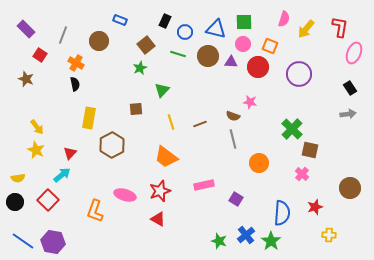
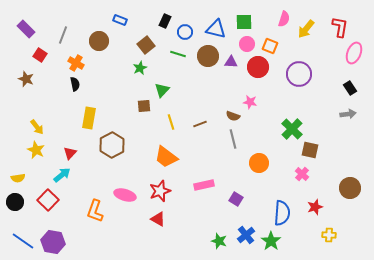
pink circle at (243, 44): moved 4 px right
brown square at (136, 109): moved 8 px right, 3 px up
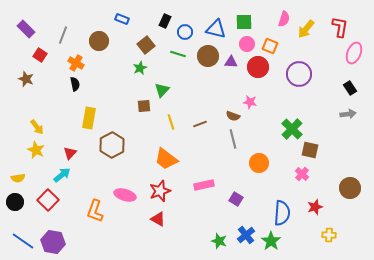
blue rectangle at (120, 20): moved 2 px right, 1 px up
orange trapezoid at (166, 157): moved 2 px down
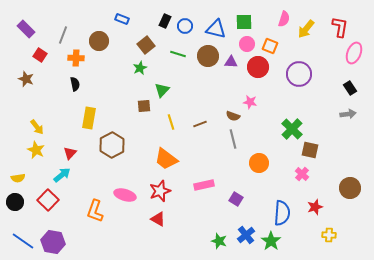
blue circle at (185, 32): moved 6 px up
orange cross at (76, 63): moved 5 px up; rotated 28 degrees counterclockwise
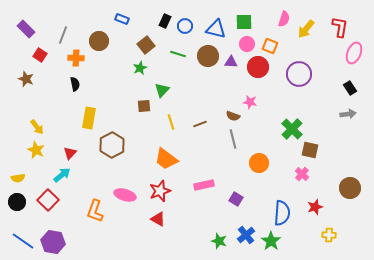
black circle at (15, 202): moved 2 px right
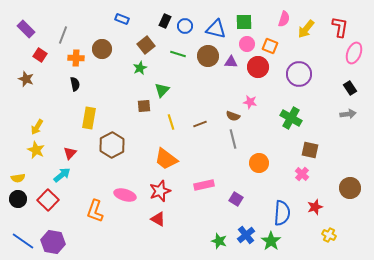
brown circle at (99, 41): moved 3 px right, 8 px down
yellow arrow at (37, 127): rotated 70 degrees clockwise
green cross at (292, 129): moved 1 px left, 11 px up; rotated 15 degrees counterclockwise
black circle at (17, 202): moved 1 px right, 3 px up
yellow cross at (329, 235): rotated 24 degrees clockwise
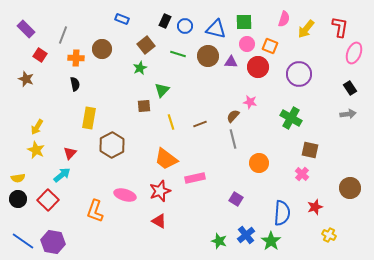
brown semicircle at (233, 116): rotated 112 degrees clockwise
pink rectangle at (204, 185): moved 9 px left, 7 px up
red triangle at (158, 219): moved 1 px right, 2 px down
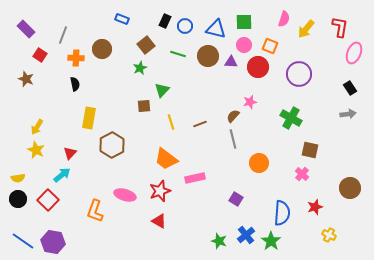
pink circle at (247, 44): moved 3 px left, 1 px down
pink star at (250, 102): rotated 24 degrees counterclockwise
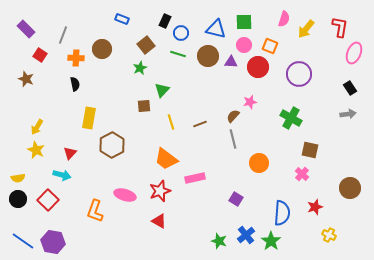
blue circle at (185, 26): moved 4 px left, 7 px down
cyan arrow at (62, 175): rotated 54 degrees clockwise
